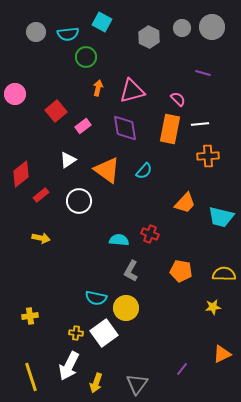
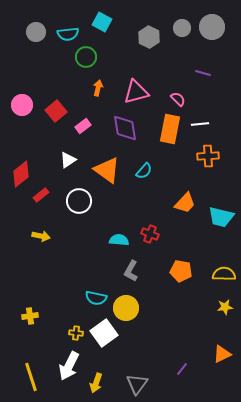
pink triangle at (132, 91): moved 4 px right, 1 px down
pink circle at (15, 94): moved 7 px right, 11 px down
yellow arrow at (41, 238): moved 2 px up
yellow star at (213, 307): moved 12 px right
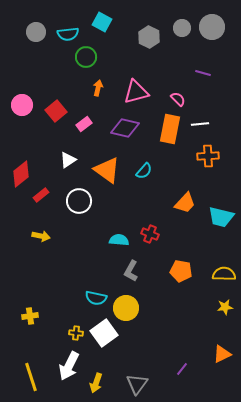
pink rectangle at (83, 126): moved 1 px right, 2 px up
purple diamond at (125, 128): rotated 68 degrees counterclockwise
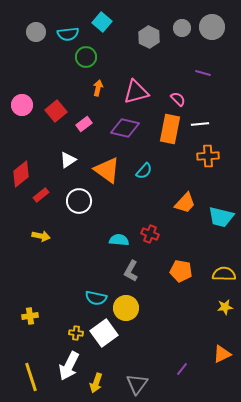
cyan square at (102, 22): rotated 12 degrees clockwise
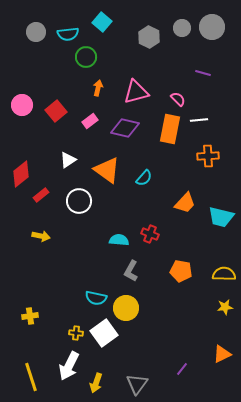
pink rectangle at (84, 124): moved 6 px right, 3 px up
white line at (200, 124): moved 1 px left, 4 px up
cyan semicircle at (144, 171): moved 7 px down
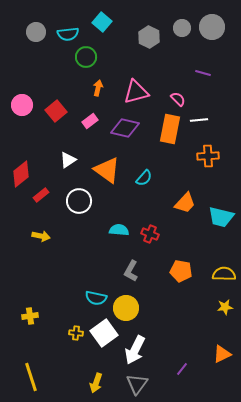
cyan semicircle at (119, 240): moved 10 px up
white arrow at (69, 366): moved 66 px right, 16 px up
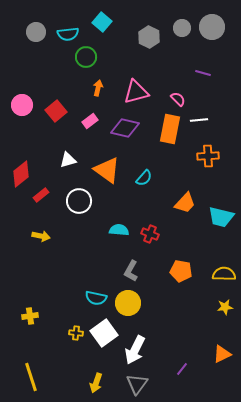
white triangle at (68, 160): rotated 18 degrees clockwise
yellow circle at (126, 308): moved 2 px right, 5 px up
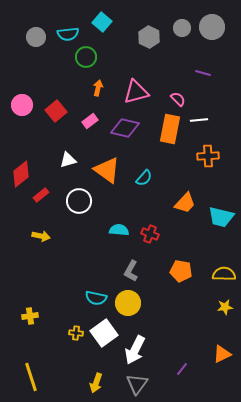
gray circle at (36, 32): moved 5 px down
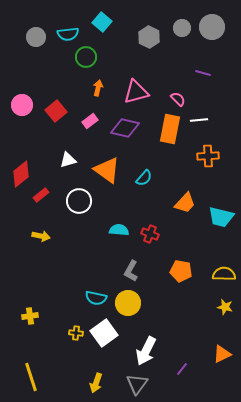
yellow star at (225, 307): rotated 21 degrees clockwise
white arrow at (135, 350): moved 11 px right, 1 px down
